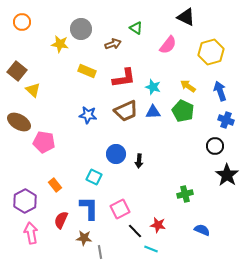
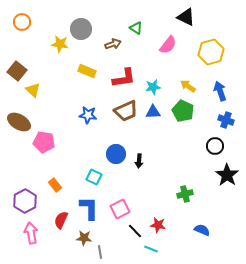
cyan star: rotated 28 degrees counterclockwise
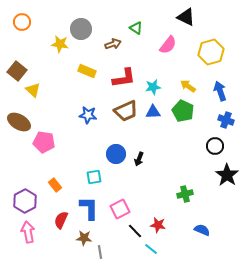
black arrow: moved 2 px up; rotated 16 degrees clockwise
cyan square: rotated 35 degrees counterclockwise
pink arrow: moved 3 px left, 1 px up
cyan line: rotated 16 degrees clockwise
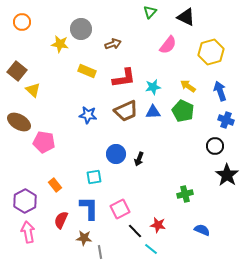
green triangle: moved 14 px right, 16 px up; rotated 40 degrees clockwise
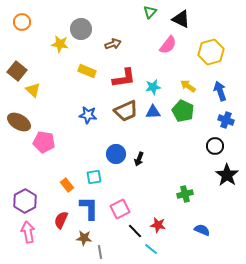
black triangle: moved 5 px left, 2 px down
orange rectangle: moved 12 px right
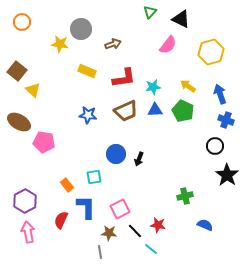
blue arrow: moved 3 px down
blue triangle: moved 2 px right, 2 px up
green cross: moved 2 px down
blue L-shape: moved 3 px left, 1 px up
blue semicircle: moved 3 px right, 5 px up
brown star: moved 25 px right, 5 px up
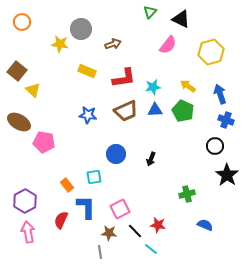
black arrow: moved 12 px right
green cross: moved 2 px right, 2 px up
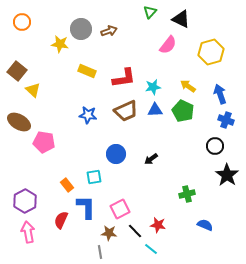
brown arrow: moved 4 px left, 13 px up
black arrow: rotated 32 degrees clockwise
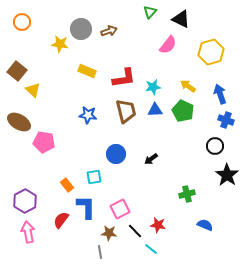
brown trapezoid: rotated 80 degrees counterclockwise
red semicircle: rotated 12 degrees clockwise
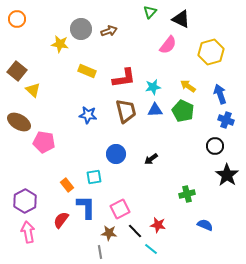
orange circle: moved 5 px left, 3 px up
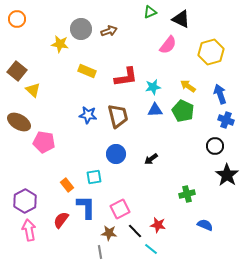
green triangle: rotated 24 degrees clockwise
red L-shape: moved 2 px right, 1 px up
brown trapezoid: moved 8 px left, 5 px down
pink arrow: moved 1 px right, 2 px up
